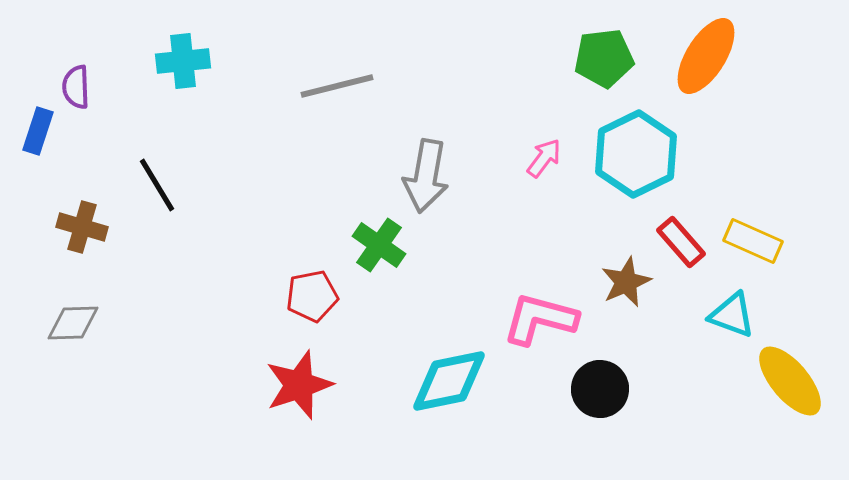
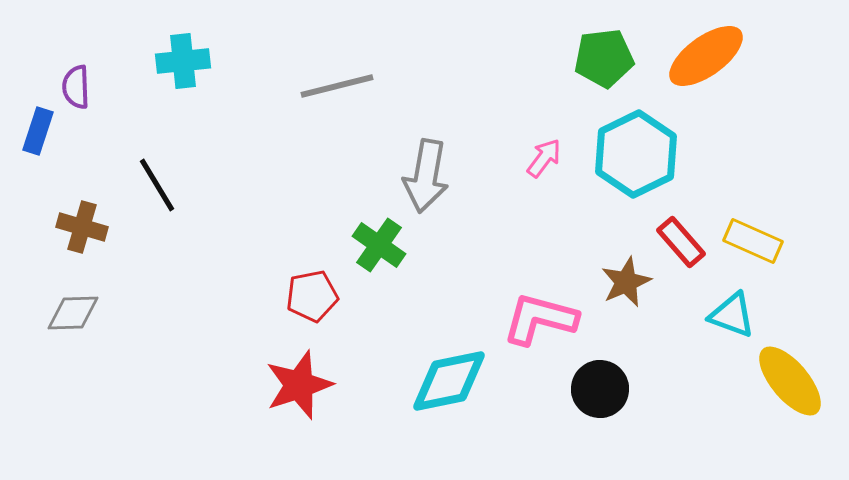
orange ellipse: rotated 22 degrees clockwise
gray diamond: moved 10 px up
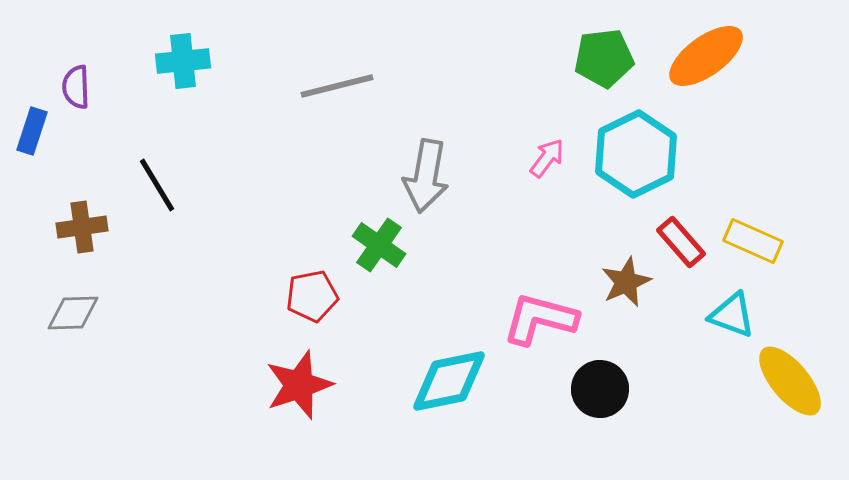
blue rectangle: moved 6 px left
pink arrow: moved 3 px right
brown cross: rotated 24 degrees counterclockwise
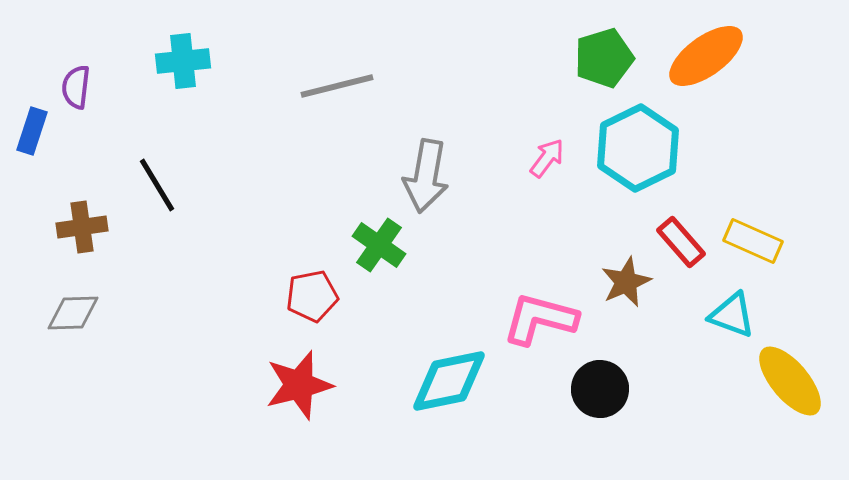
green pentagon: rotated 10 degrees counterclockwise
purple semicircle: rotated 9 degrees clockwise
cyan hexagon: moved 2 px right, 6 px up
red star: rotated 4 degrees clockwise
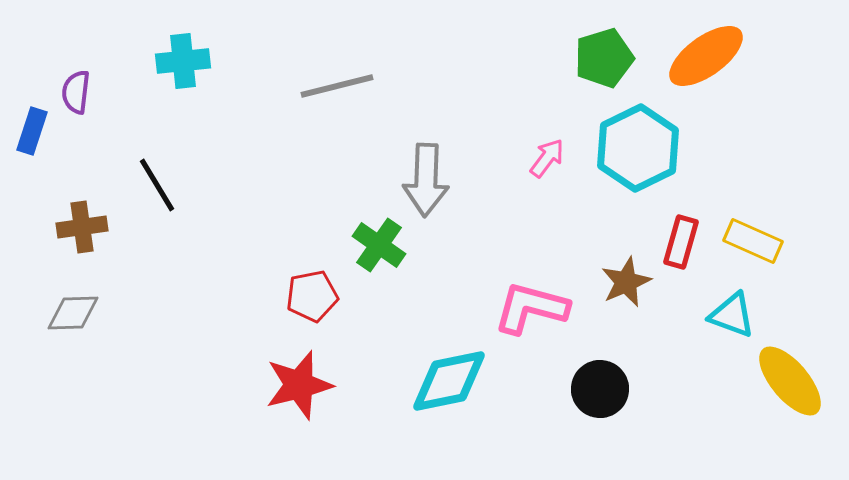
purple semicircle: moved 5 px down
gray arrow: moved 4 px down; rotated 8 degrees counterclockwise
red rectangle: rotated 57 degrees clockwise
pink L-shape: moved 9 px left, 11 px up
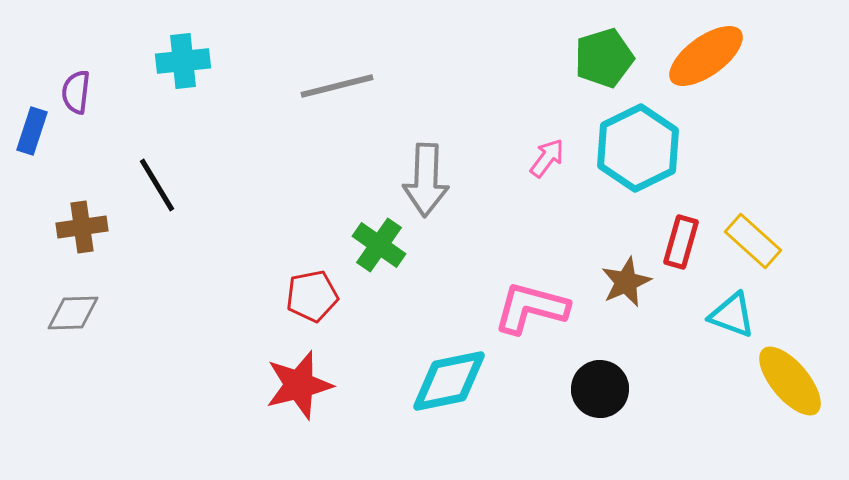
yellow rectangle: rotated 18 degrees clockwise
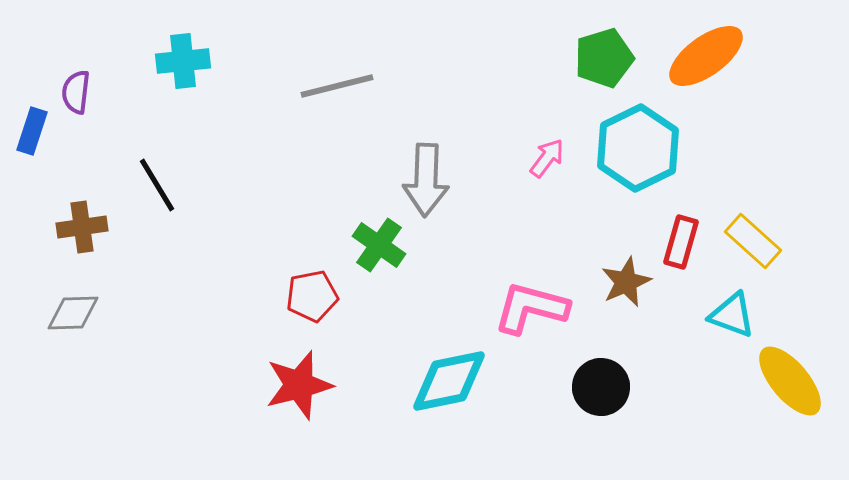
black circle: moved 1 px right, 2 px up
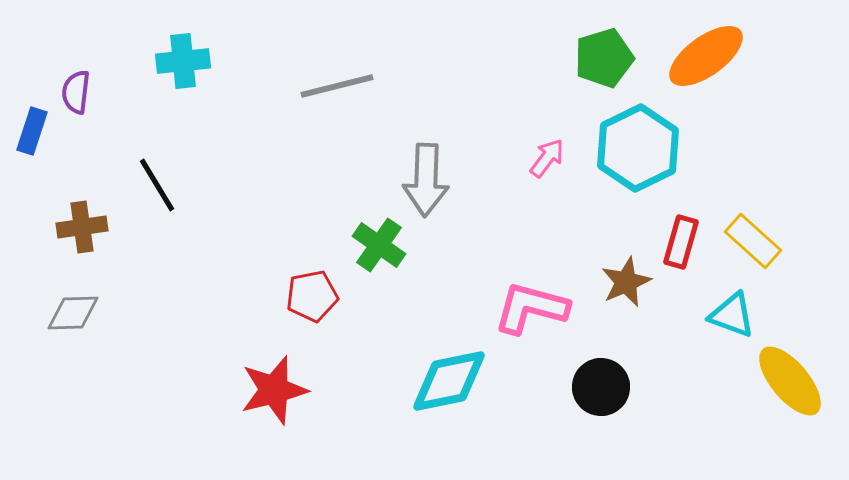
red star: moved 25 px left, 5 px down
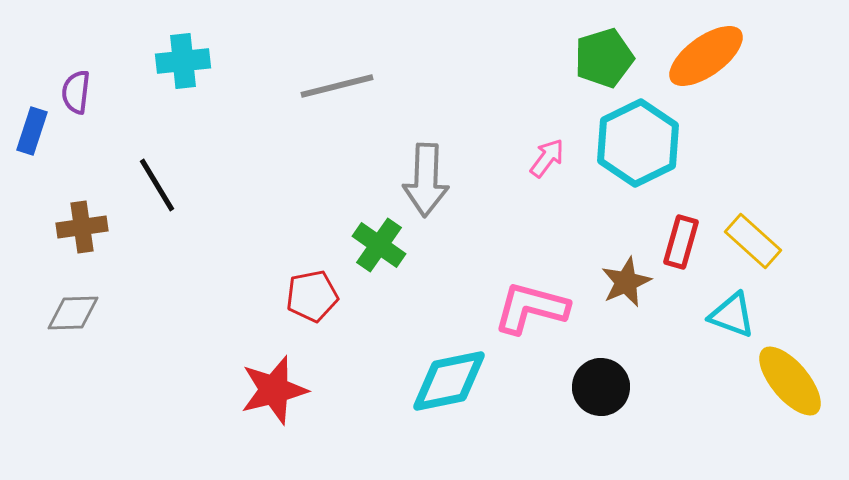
cyan hexagon: moved 5 px up
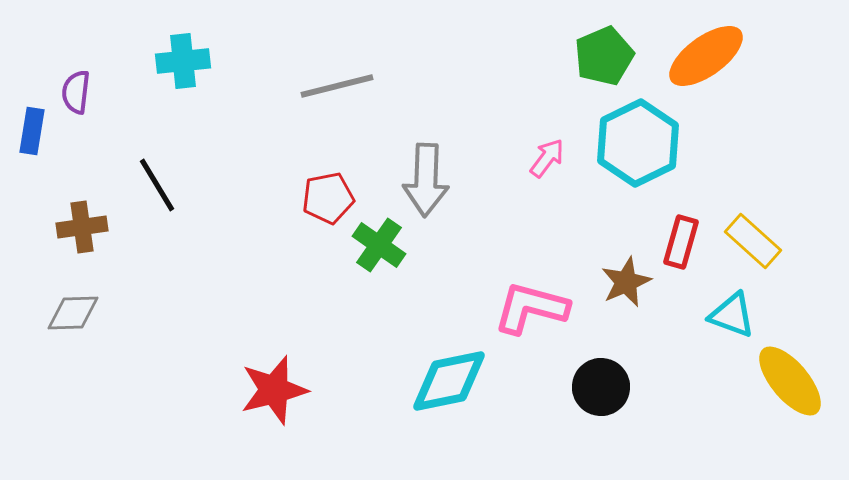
green pentagon: moved 2 px up; rotated 6 degrees counterclockwise
blue rectangle: rotated 9 degrees counterclockwise
red pentagon: moved 16 px right, 98 px up
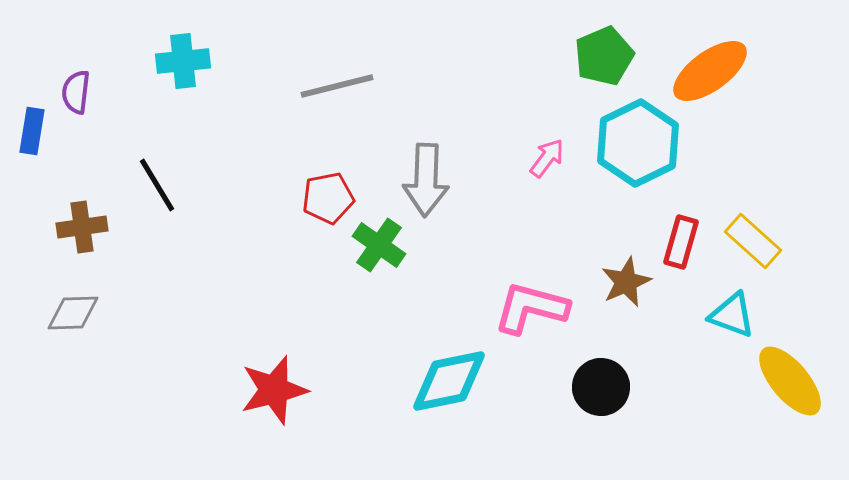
orange ellipse: moved 4 px right, 15 px down
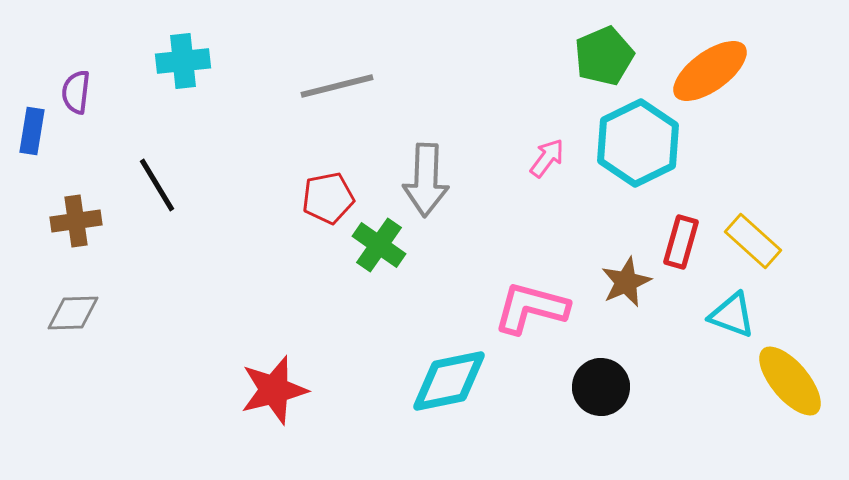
brown cross: moved 6 px left, 6 px up
